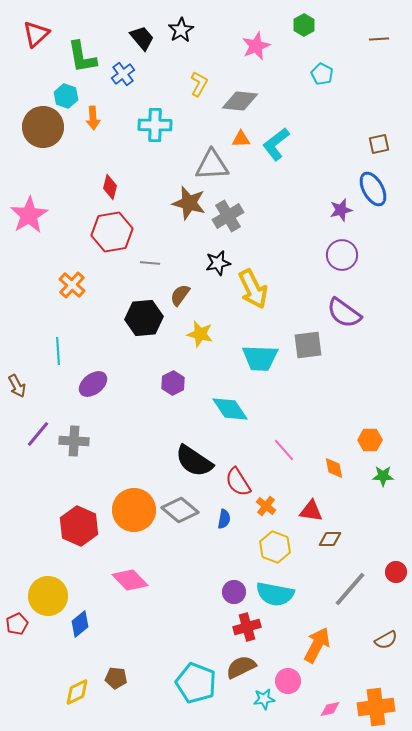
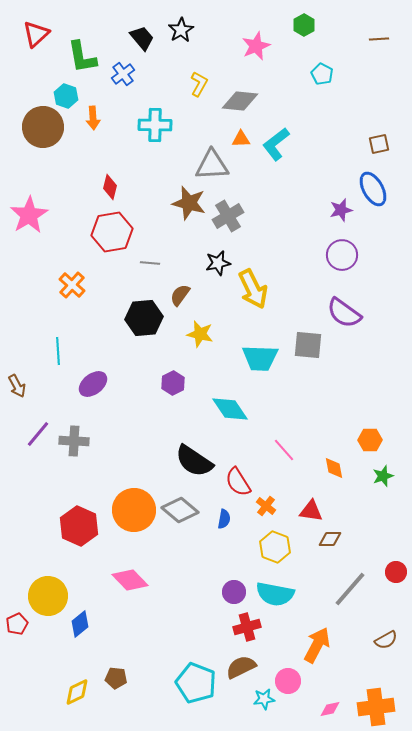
gray square at (308, 345): rotated 12 degrees clockwise
green star at (383, 476): rotated 20 degrees counterclockwise
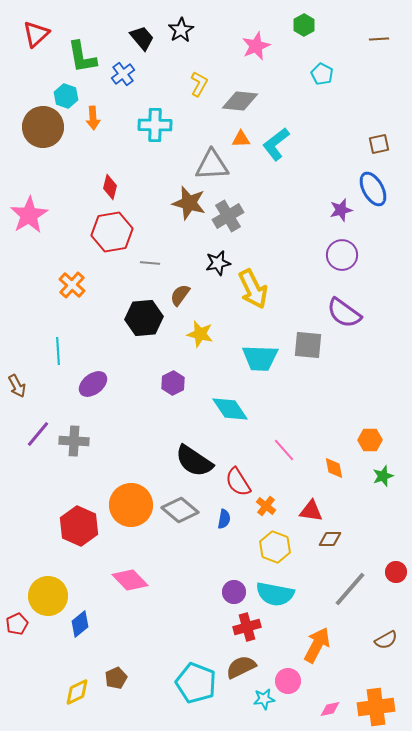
orange circle at (134, 510): moved 3 px left, 5 px up
brown pentagon at (116, 678): rotated 30 degrees counterclockwise
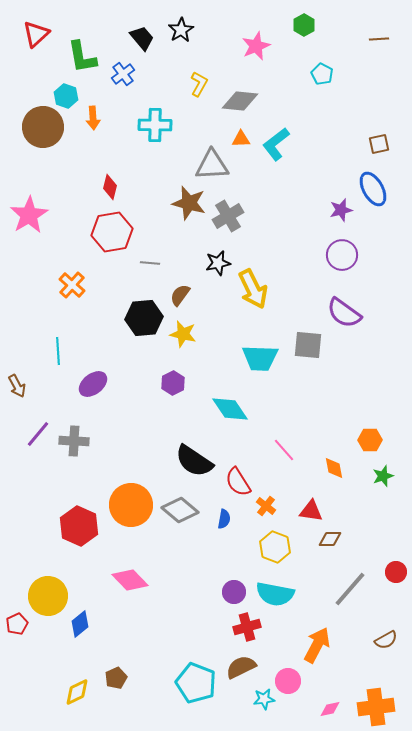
yellow star at (200, 334): moved 17 px left
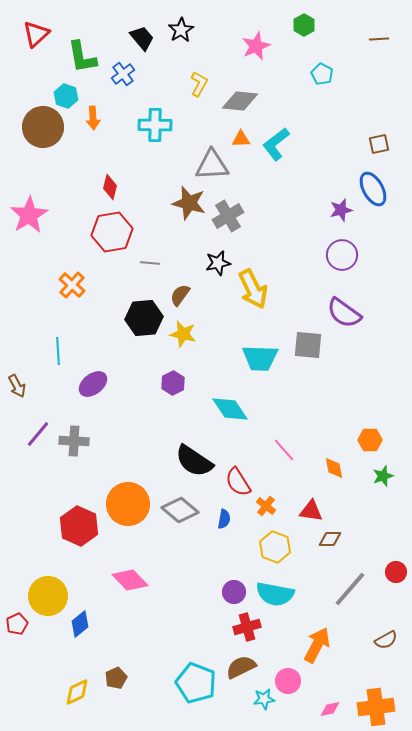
orange circle at (131, 505): moved 3 px left, 1 px up
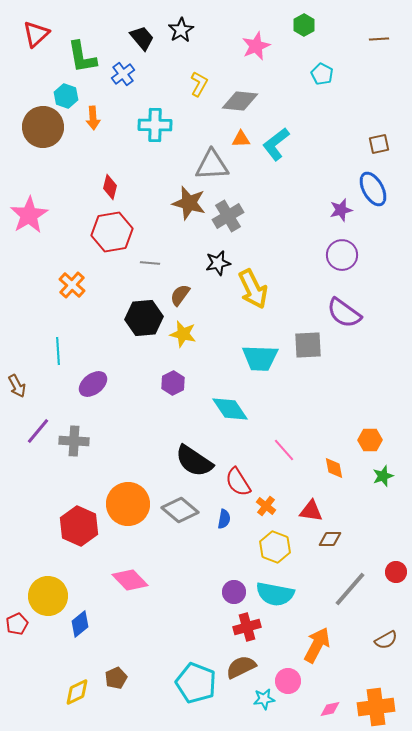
gray square at (308, 345): rotated 8 degrees counterclockwise
purple line at (38, 434): moved 3 px up
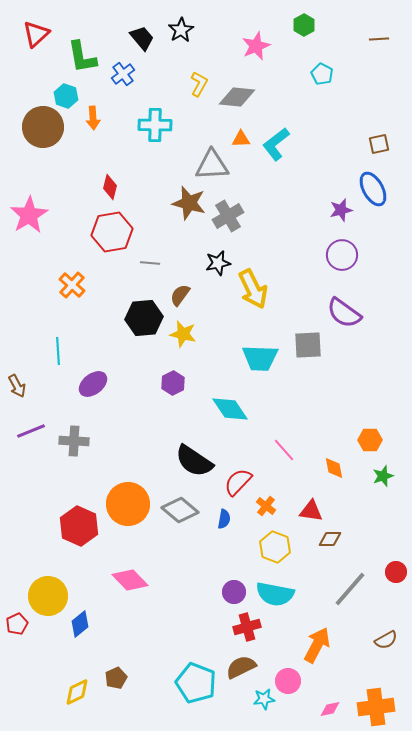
gray diamond at (240, 101): moved 3 px left, 4 px up
purple line at (38, 431): moved 7 px left; rotated 28 degrees clockwise
red semicircle at (238, 482): rotated 76 degrees clockwise
